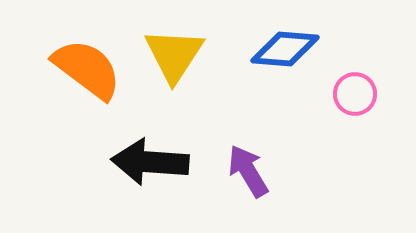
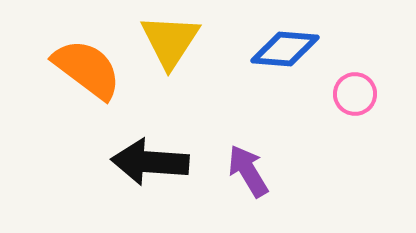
yellow triangle: moved 4 px left, 14 px up
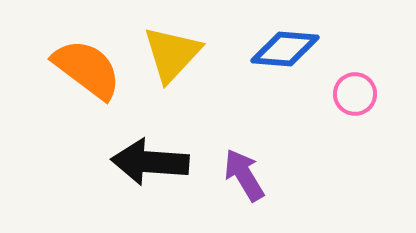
yellow triangle: moved 2 px right, 13 px down; rotated 10 degrees clockwise
purple arrow: moved 4 px left, 4 px down
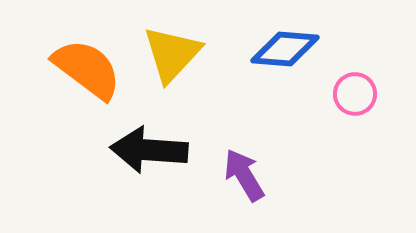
black arrow: moved 1 px left, 12 px up
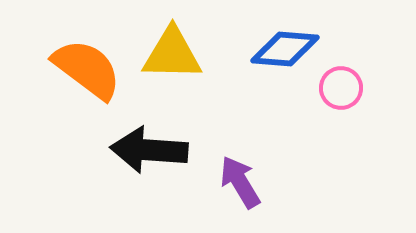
yellow triangle: rotated 48 degrees clockwise
pink circle: moved 14 px left, 6 px up
purple arrow: moved 4 px left, 7 px down
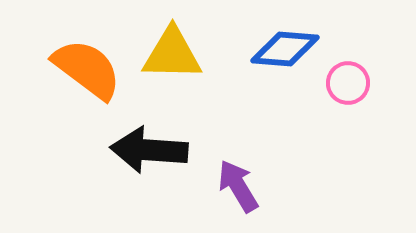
pink circle: moved 7 px right, 5 px up
purple arrow: moved 2 px left, 4 px down
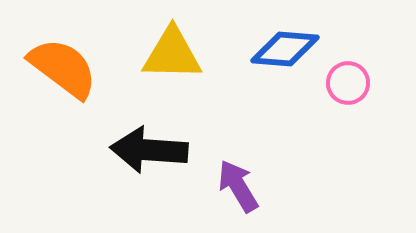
orange semicircle: moved 24 px left, 1 px up
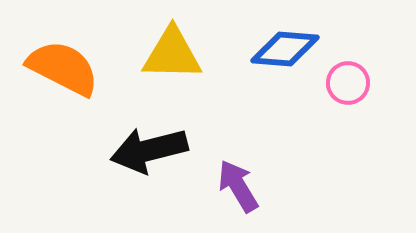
orange semicircle: rotated 10 degrees counterclockwise
black arrow: rotated 18 degrees counterclockwise
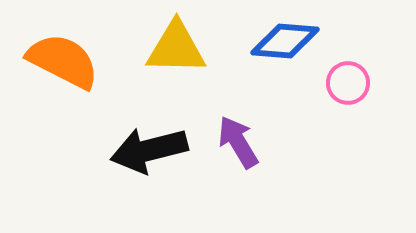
blue diamond: moved 8 px up
yellow triangle: moved 4 px right, 6 px up
orange semicircle: moved 7 px up
purple arrow: moved 44 px up
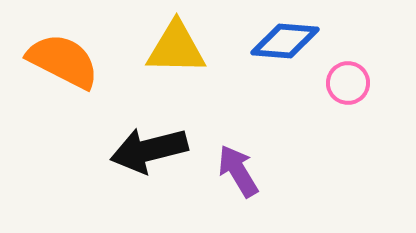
purple arrow: moved 29 px down
